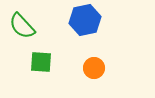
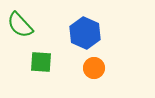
blue hexagon: moved 13 px down; rotated 24 degrees counterclockwise
green semicircle: moved 2 px left, 1 px up
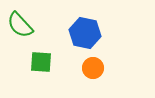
blue hexagon: rotated 12 degrees counterclockwise
orange circle: moved 1 px left
